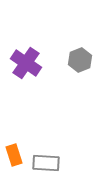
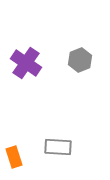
orange rectangle: moved 2 px down
gray rectangle: moved 12 px right, 16 px up
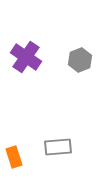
purple cross: moved 6 px up
gray rectangle: rotated 8 degrees counterclockwise
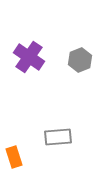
purple cross: moved 3 px right
gray rectangle: moved 10 px up
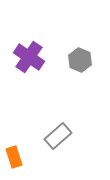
gray hexagon: rotated 15 degrees counterclockwise
gray rectangle: moved 1 px up; rotated 36 degrees counterclockwise
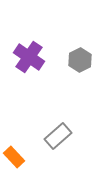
gray hexagon: rotated 10 degrees clockwise
orange rectangle: rotated 25 degrees counterclockwise
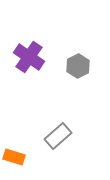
gray hexagon: moved 2 px left, 6 px down
orange rectangle: rotated 30 degrees counterclockwise
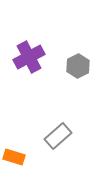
purple cross: rotated 28 degrees clockwise
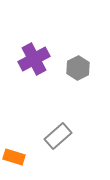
purple cross: moved 5 px right, 2 px down
gray hexagon: moved 2 px down
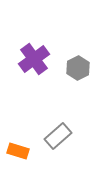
purple cross: rotated 8 degrees counterclockwise
orange rectangle: moved 4 px right, 6 px up
